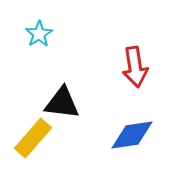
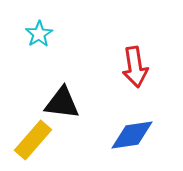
yellow rectangle: moved 2 px down
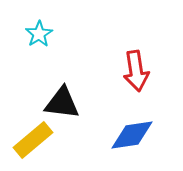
red arrow: moved 1 px right, 4 px down
yellow rectangle: rotated 9 degrees clockwise
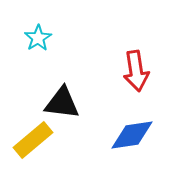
cyan star: moved 1 px left, 4 px down
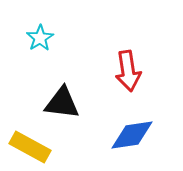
cyan star: moved 2 px right
red arrow: moved 8 px left
yellow rectangle: moved 3 px left, 7 px down; rotated 69 degrees clockwise
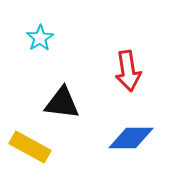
blue diamond: moved 1 px left, 3 px down; rotated 9 degrees clockwise
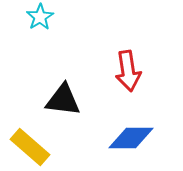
cyan star: moved 21 px up
black triangle: moved 1 px right, 3 px up
yellow rectangle: rotated 12 degrees clockwise
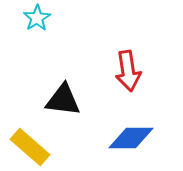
cyan star: moved 3 px left, 1 px down
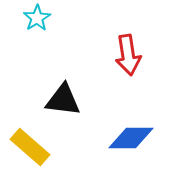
red arrow: moved 16 px up
